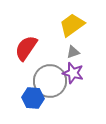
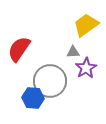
yellow trapezoid: moved 14 px right
red semicircle: moved 7 px left, 1 px down
gray triangle: rotated 16 degrees clockwise
purple star: moved 13 px right, 5 px up; rotated 25 degrees clockwise
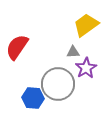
red semicircle: moved 2 px left, 2 px up
gray circle: moved 8 px right, 3 px down
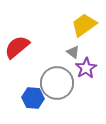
yellow trapezoid: moved 2 px left
red semicircle: rotated 16 degrees clockwise
gray triangle: rotated 40 degrees clockwise
gray circle: moved 1 px left, 1 px up
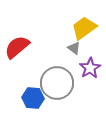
yellow trapezoid: moved 3 px down
gray triangle: moved 1 px right, 4 px up
purple star: moved 4 px right
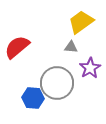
yellow trapezoid: moved 3 px left, 6 px up
gray triangle: moved 3 px left, 1 px up; rotated 32 degrees counterclockwise
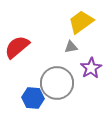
gray triangle: rotated 16 degrees counterclockwise
purple star: moved 1 px right
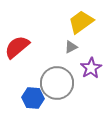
gray triangle: rotated 16 degrees counterclockwise
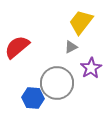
yellow trapezoid: rotated 16 degrees counterclockwise
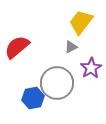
blue hexagon: rotated 15 degrees counterclockwise
